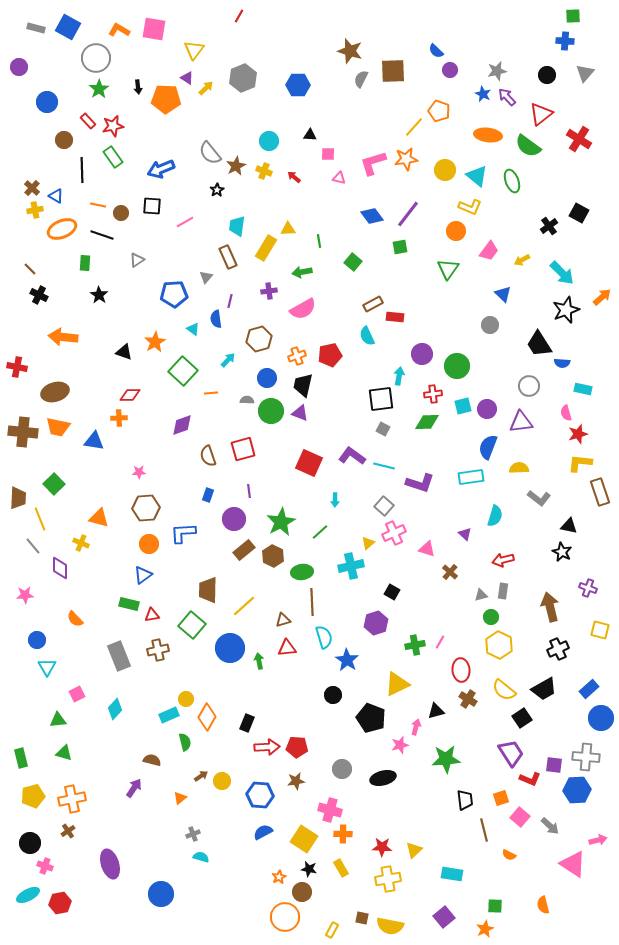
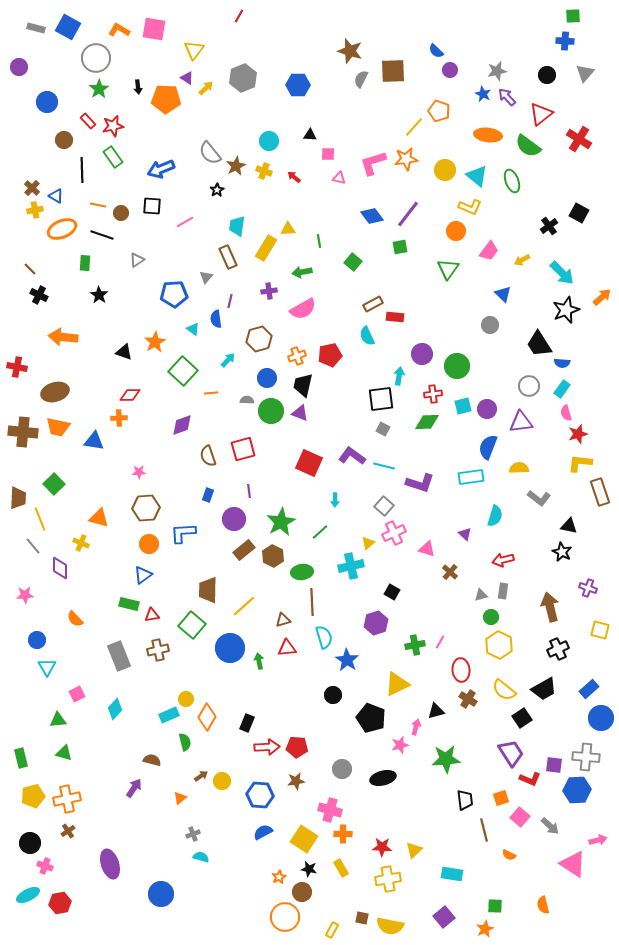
cyan rectangle at (583, 389): moved 21 px left; rotated 66 degrees counterclockwise
orange cross at (72, 799): moved 5 px left
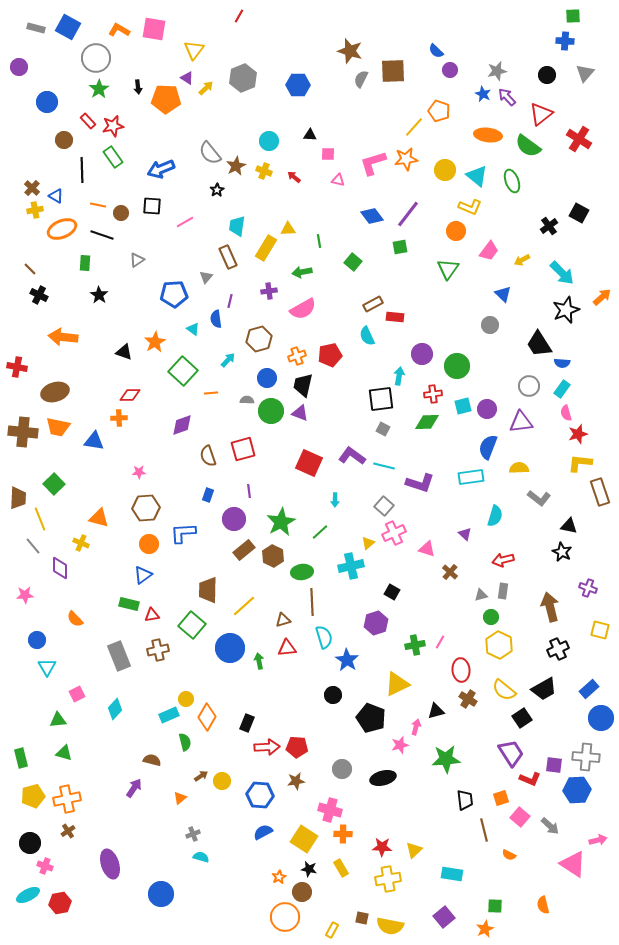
pink triangle at (339, 178): moved 1 px left, 2 px down
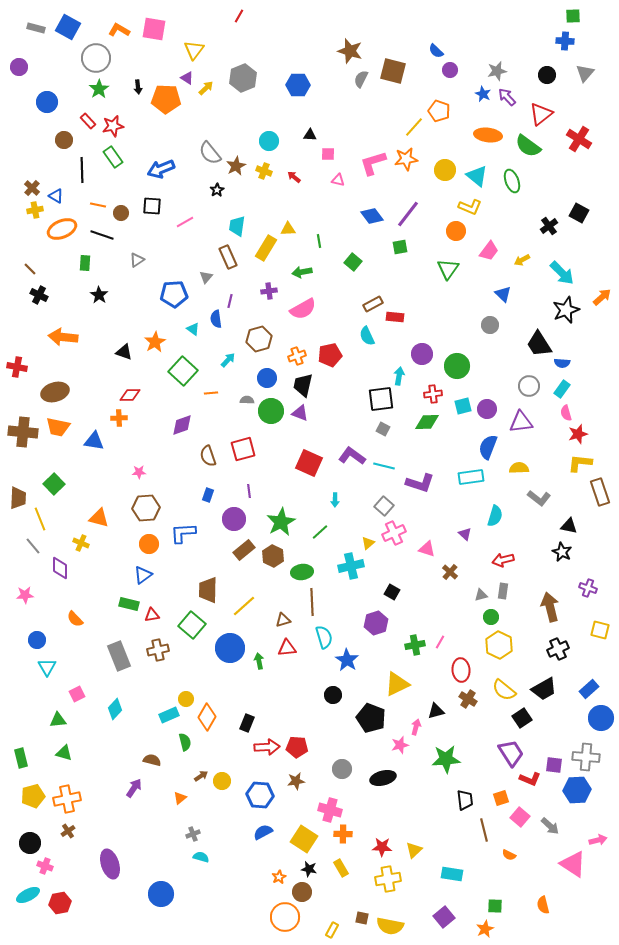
brown square at (393, 71): rotated 16 degrees clockwise
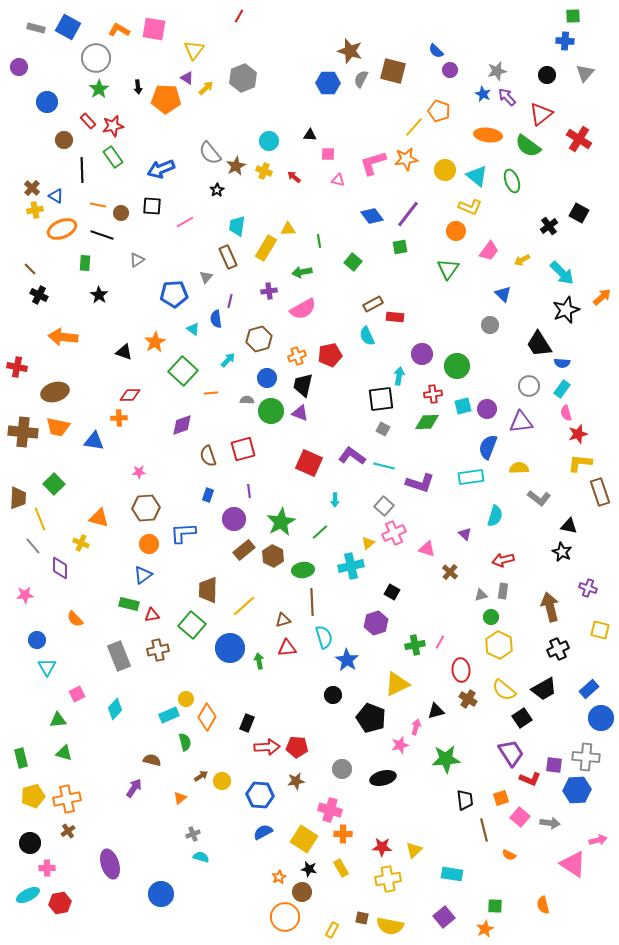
blue hexagon at (298, 85): moved 30 px right, 2 px up
green ellipse at (302, 572): moved 1 px right, 2 px up
gray arrow at (550, 826): moved 3 px up; rotated 36 degrees counterclockwise
pink cross at (45, 866): moved 2 px right, 2 px down; rotated 21 degrees counterclockwise
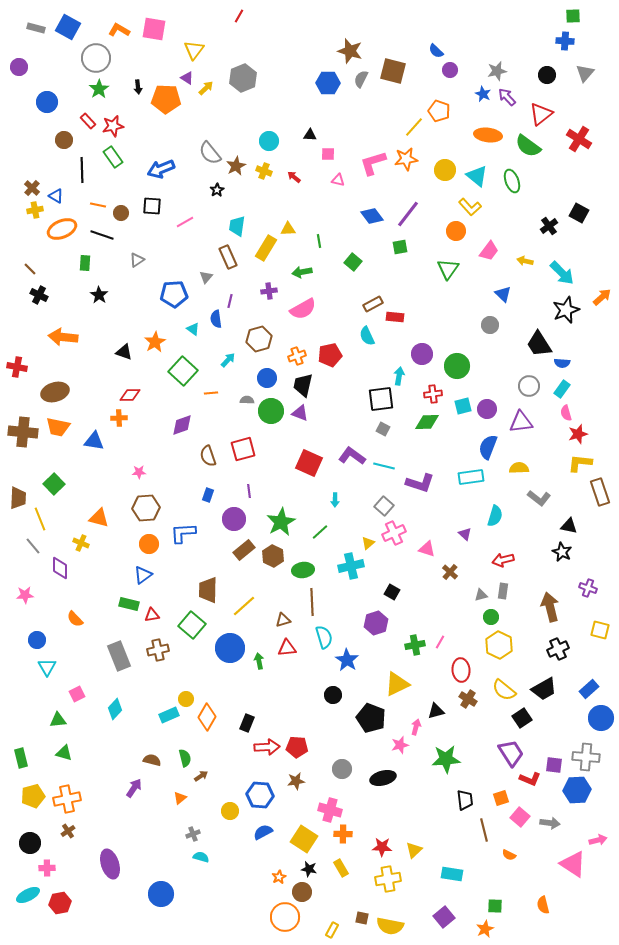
yellow L-shape at (470, 207): rotated 25 degrees clockwise
yellow arrow at (522, 260): moved 3 px right, 1 px down; rotated 42 degrees clockwise
green semicircle at (185, 742): moved 16 px down
yellow circle at (222, 781): moved 8 px right, 30 px down
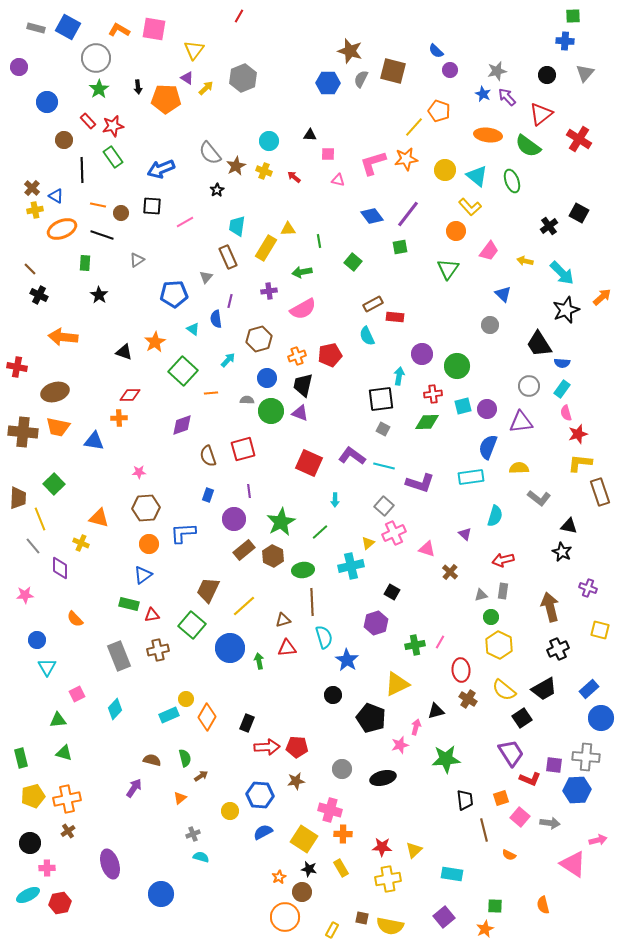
brown trapezoid at (208, 590): rotated 24 degrees clockwise
